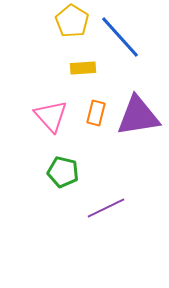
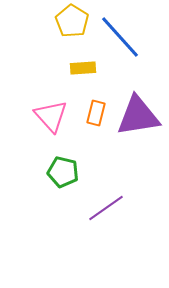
purple line: rotated 9 degrees counterclockwise
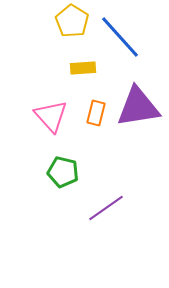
purple triangle: moved 9 px up
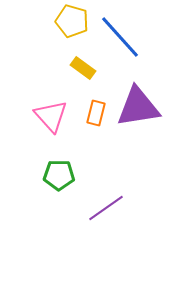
yellow pentagon: rotated 16 degrees counterclockwise
yellow rectangle: rotated 40 degrees clockwise
green pentagon: moved 4 px left, 3 px down; rotated 12 degrees counterclockwise
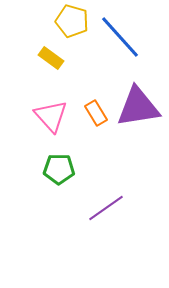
yellow rectangle: moved 32 px left, 10 px up
orange rectangle: rotated 45 degrees counterclockwise
green pentagon: moved 6 px up
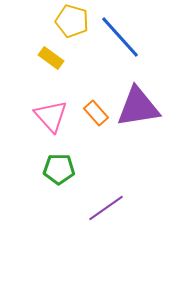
orange rectangle: rotated 10 degrees counterclockwise
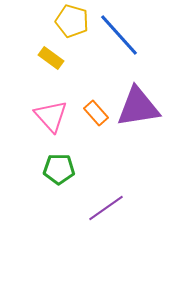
blue line: moved 1 px left, 2 px up
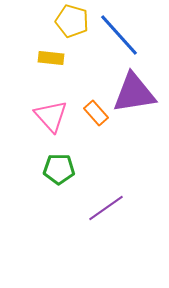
yellow rectangle: rotated 30 degrees counterclockwise
purple triangle: moved 4 px left, 14 px up
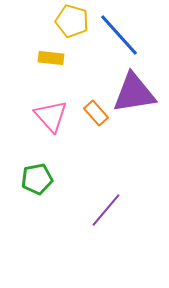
green pentagon: moved 22 px left, 10 px down; rotated 12 degrees counterclockwise
purple line: moved 2 px down; rotated 15 degrees counterclockwise
